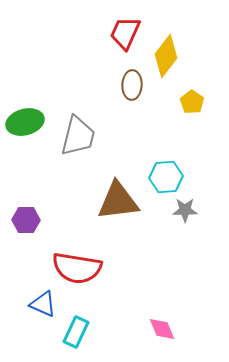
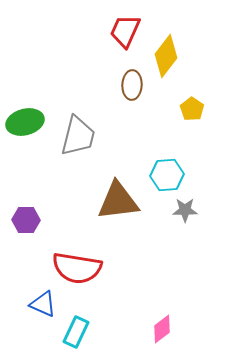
red trapezoid: moved 2 px up
yellow pentagon: moved 7 px down
cyan hexagon: moved 1 px right, 2 px up
pink diamond: rotated 76 degrees clockwise
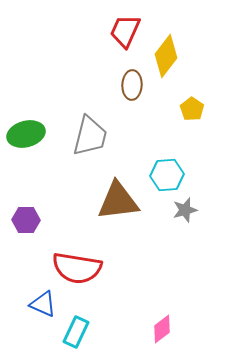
green ellipse: moved 1 px right, 12 px down
gray trapezoid: moved 12 px right
gray star: rotated 15 degrees counterclockwise
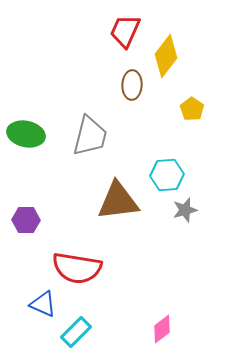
green ellipse: rotated 27 degrees clockwise
cyan rectangle: rotated 20 degrees clockwise
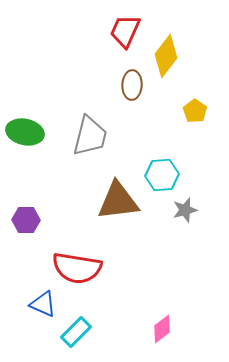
yellow pentagon: moved 3 px right, 2 px down
green ellipse: moved 1 px left, 2 px up
cyan hexagon: moved 5 px left
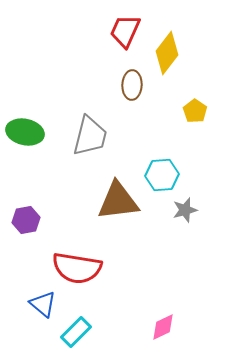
yellow diamond: moved 1 px right, 3 px up
purple hexagon: rotated 12 degrees counterclockwise
blue triangle: rotated 16 degrees clockwise
pink diamond: moved 1 px right, 2 px up; rotated 12 degrees clockwise
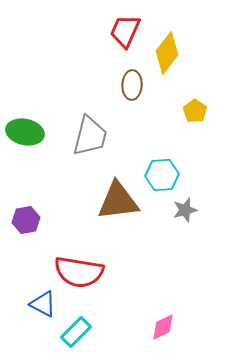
red semicircle: moved 2 px right, 4 px down
blue triangle: rotated 12 degrees counterclockwise
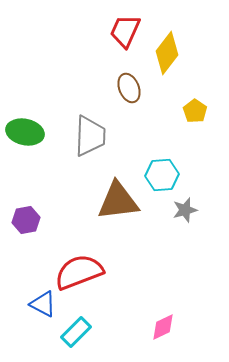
brown ellipse: moved 3 px left, 3 px down; rotated 24 degrees counterclockwise
gray trapezoid: rotated 12 degrees counterclockwise
red semicircle: rotated 150 degrees clockwise
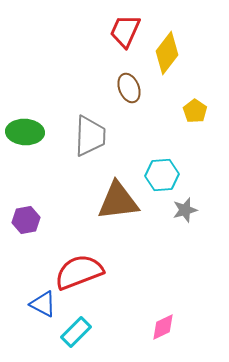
green ellipse: rotated 9 degrees counterclockwise
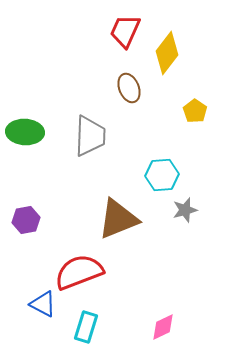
brown triangle: moved 18 px down; rotated 15 degrees counterclockwise
cyan rectangle: moved 10 px right, 5 px up; rotated 28 degrees counterclockwise
